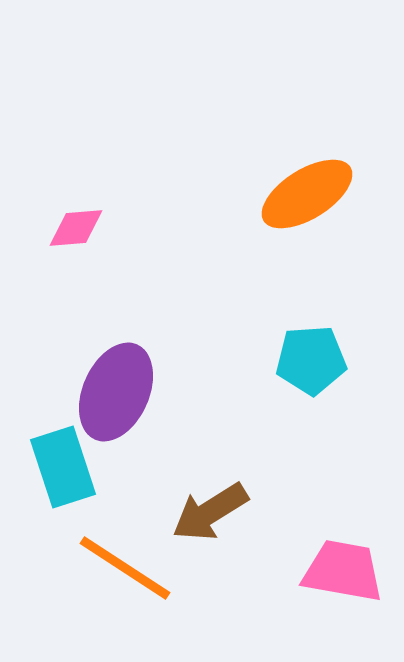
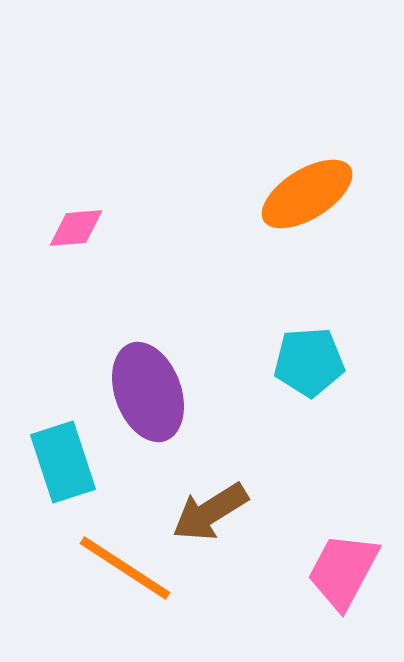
cyan pentagon: moved 2 px left, 2 px down
purple ellipse: moved 32 px right; rotated 44 degrees counterclockwise
cyan rectangle: moved 5 px up
pink trapezoid: rotated 72 degrees counterclockwise
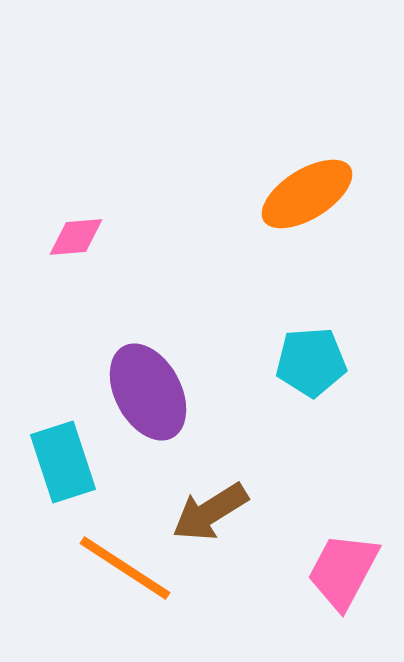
pink diamond: moved 9 px down
cyan pentagon: moved 2 px right
purple ellipse: rotated 8 degrees counterclockwise
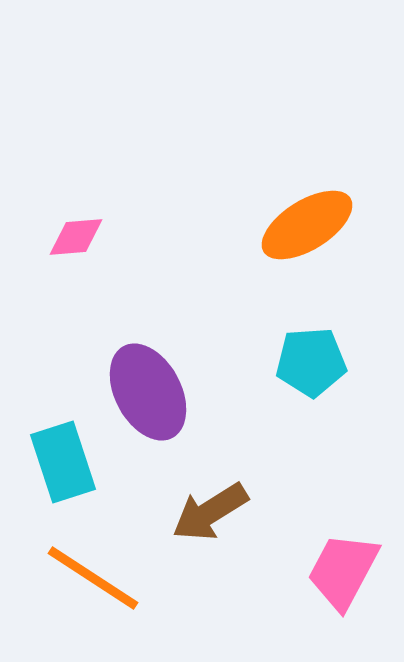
orange ellipse: moved 31 px down
orange line: moved 32 px left, 10 px down
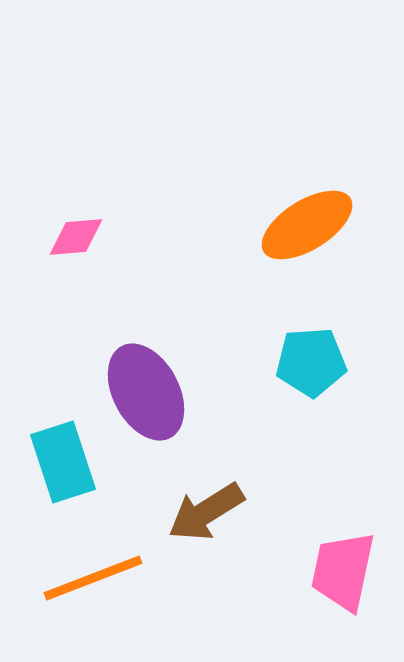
purple ellipse: moved 2 px left
brown arrow: moved 4 px left
pink trapezoid: rotated 16 degrees counterclockwise
orange line: rotated 54 degrees counterclockwise
